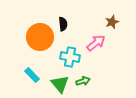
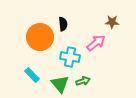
brown star: rotated 24 degrees clockwise
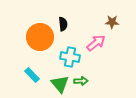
green arrow: moved 2 px left; rotated 16 degrees clockwise
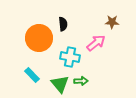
orange circle: moved 1 px left, 1 px down
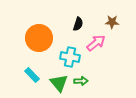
black semicircle: moved 15 px right; rotated 24 degrees clockwise
green triangle: moved 1 px left, 1 px up
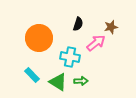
brown star: moved 1 px left, 5 px down; rotated 16 degrees counterclockwise
green triangle: moved 1 px left, 1 px up; rotated 18 degrees counterclockwise
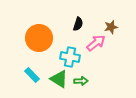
green triangle: moved 1 px right, 3 px up
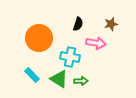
brown star: moved 3 px up
pink arrow: rotated 48 degrees clockwise
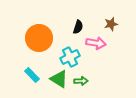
black semicircle: moved 3 px down
cyan cross: rotated 36 degrees counterclockwise
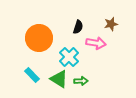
cyan cross: moved 1 px left; rotated 18 degrees counterclockwise
